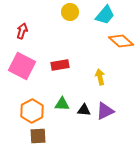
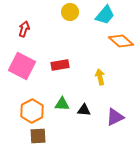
red arrow: moved 2 px right, 2 px up
purple triangle: moved 10 px right, 6 px down
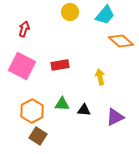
brown square: rotated 36 degrees clockwise
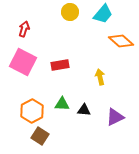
cyan trapezoid: moved 2 px left, 1 px up
pink square: moved 1 px right, 4 px up
brown square: moved 2 px right
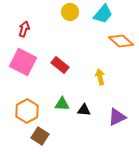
red rectangle: rotated 48 degrees clockwise
orange hexagon: moved 5 px left
purple triangle: moved 2 px right
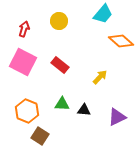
yellow circle: moved 11 px left, 9 px down
yellow arrow: rotated 56 degrees clockwise
orange hexagon: rotated 10 degrees counterclockwise
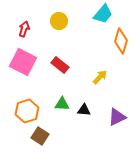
orange diamond: rotated 65 degrees clockwise
orange hexagon: rotated 20 degrees clockwise
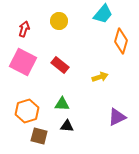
yellow arrow: rotated 28 degrees clockwise
black triangle: moved 17 px left, 16 px down
brown square: moved 1 px left; rotated 18 degrees counterclockwise
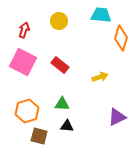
cyan trapezoid: moved 2 px left, 1 px down; rotated 125 degrees counterclockwise
red arrow: moved 1 px down
orange diamond: moved 3 px up
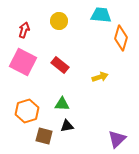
purple triangle: moved 22 px down; rotated 18 degrees counterclockwise
black triangle: rotated 16 degrees counterclockwise
brown square: moved 5 px right
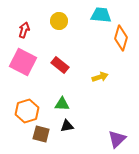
brown square: moved 3 px left, 2 px up
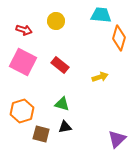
yellow circle: moved 3 px left
red arrow: rotated 91 degrees clockwise
orange diamond: moved 2 px left
green triangle: rotated 14 degrees clockwise
orange hexagon: moved 5 px left
black triangle: moved 2 px left, 1 px down
